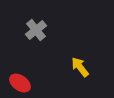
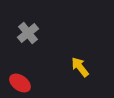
gray cross: moved 8 px left, 3 px down
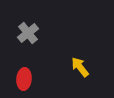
red ellipse: moved 4 px right, 4 px up; rotated 60 degrees clockwise
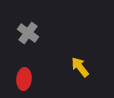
gray cross: rotated 15 degrees counterclockwise
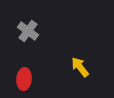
gray cross: moved 2 px up
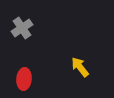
gray cross: moved 6 px left, 3 px up; rotated 20 degrees clockwise
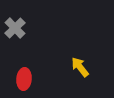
gray cross: moved 7 px left; rotated 10 degrees counterclockwise
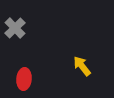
yellow arrow: moved 2 px right, 1 px up
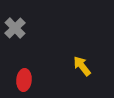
red ellipse: moved 1 px down
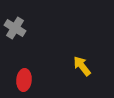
gray cross: rotated 15 degrees counterclockwise
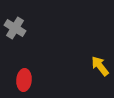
yellow arrow: moved 18 px right
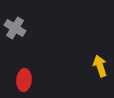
yellow arrow: rotated 20 degrees clockwise
